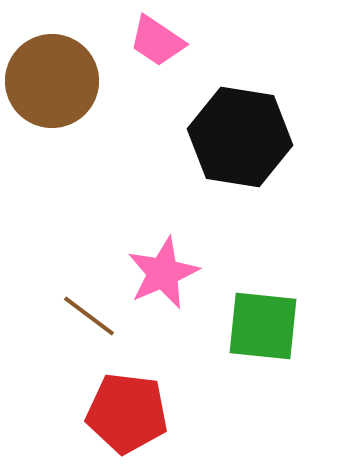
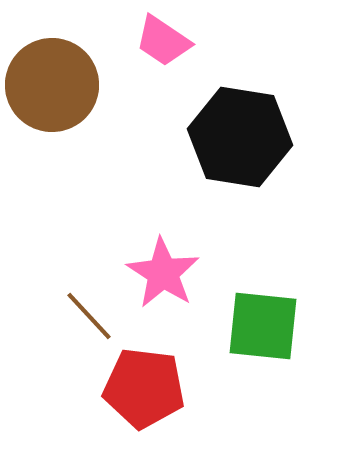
pink trapezoid: moved 6 px right
brown circle: moved 4 px down
pink star: rotated 16 degrees counterclockwise
brown line: rotated 10 degrees clockwise
red pentagon: moved 17 px right, 25 px up
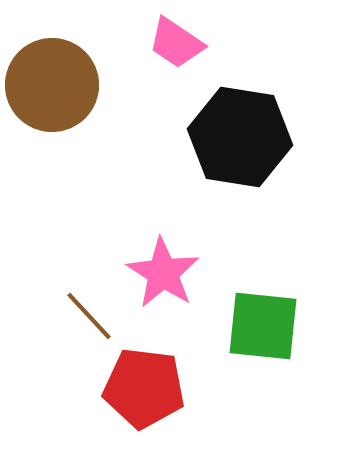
pink trapezoid: moved 13 px right, 2 px down
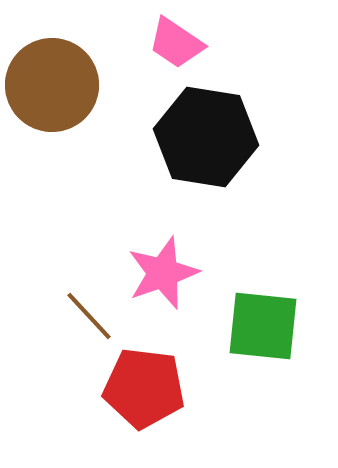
black hexagon: moved 34 px left
pink star: rotated 20 degrees clockwise
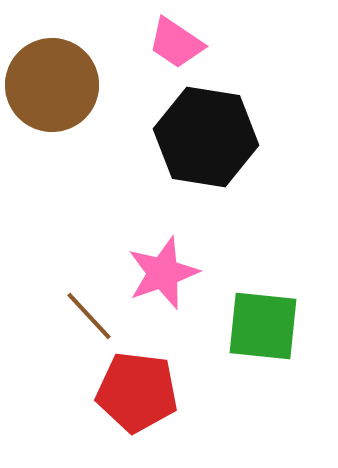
red pentagon: moved 7 px left, 4 px down
